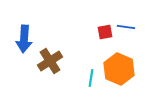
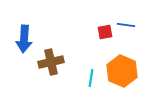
blue line: moved 2 px up
brown cross: moved 1 px right, 1 px down; rotated 20 degrees clockwise
orange hexagon: moved 3 px right, 2 px down
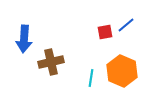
blue line: rotated 48 degrees counterclockwise
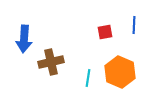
blue line: moved 8 px right; rotated 48 degrees counterclockwise
orange hexagon: moved 2 px left, 1 px down
cyan line: moved 3 px left
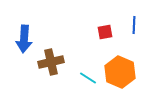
cyan line: rotated 66 degrees counterclockwise
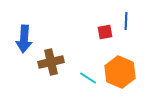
blue line: moved 8 px left, 4 px up
